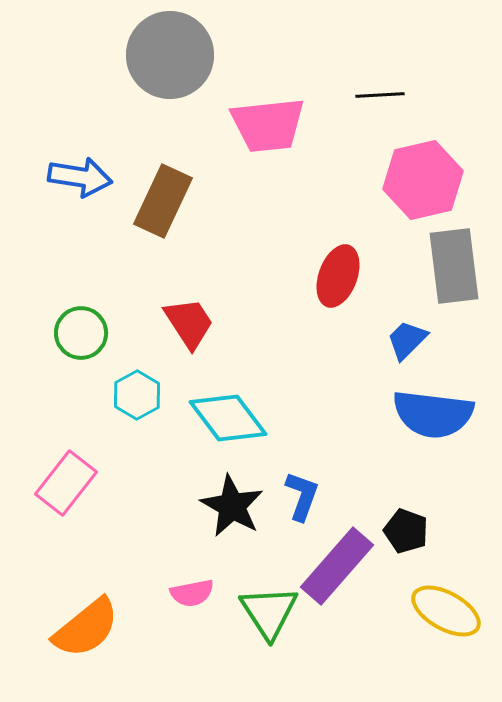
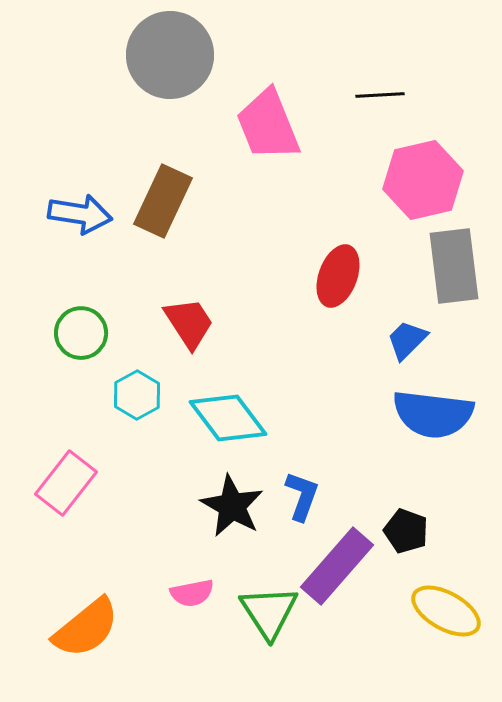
pink trapezoid: rotated 74 degrees clockwise
blue arrow: moved 37 px down
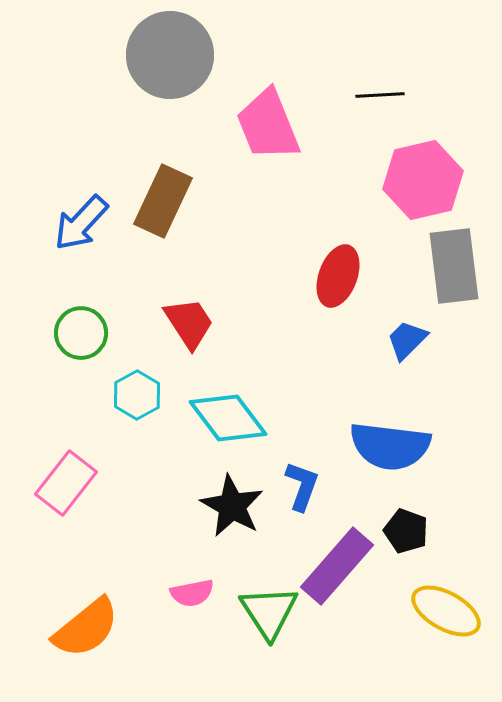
blue arrow: moved 1 px right, 9 px down; rotated 124 degrees clockwise
blue semicircle: moved 43 px left, 32 px down
blue L-shape: moved 10 px up
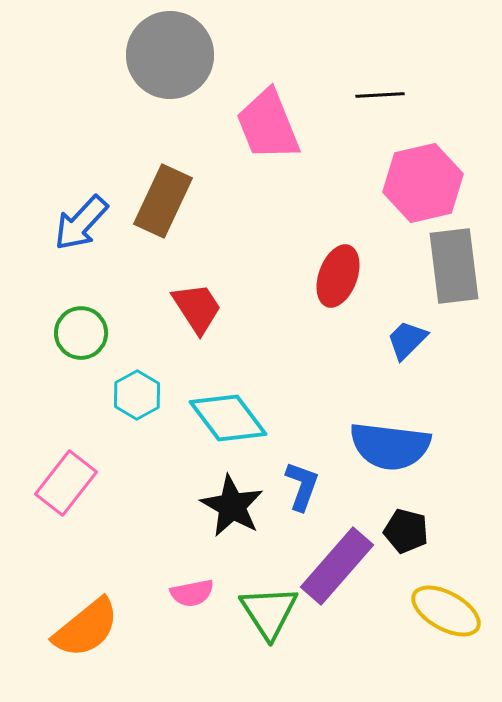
pink hexagon: moved 3 px down
red trapezoid: moved 8 px right, 15 px up
black pentagon: rotated 6 degrees counterclockwise
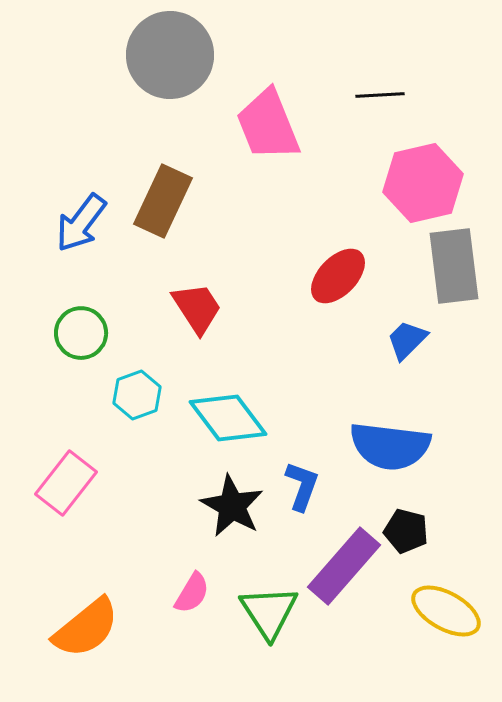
blue arrow: rotated 6 degrees counterclockwise
red ellipse: rotated 24 degrees clockwise
cyan hexagon: rotated 9 degrees clockwise
purple rectangle: moved 7 px right
pink semicircle: rotated 48 degrees counterclockwise
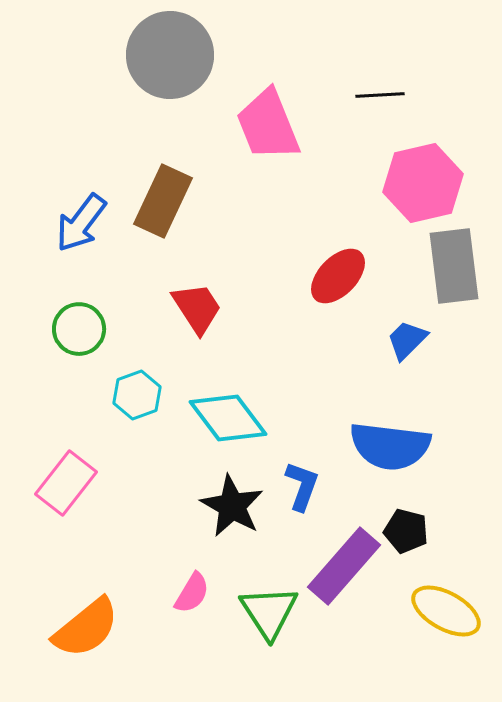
green circle: moved 2 px left, 4 px up
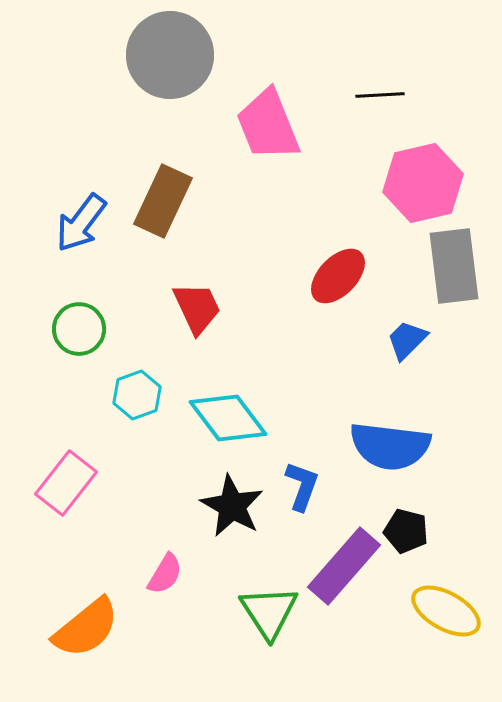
red trapezoid: rotated 8 degrees clockwise
pink semicircle: moved 27 px left, 19 px up
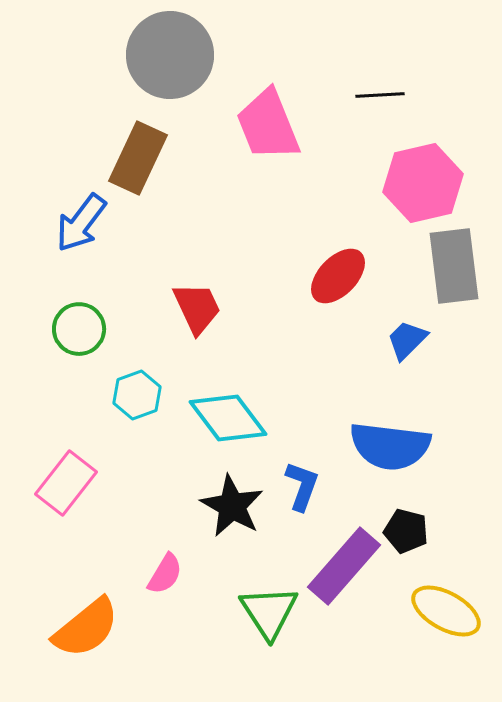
brown rectangle: moved 25 px left, 43 px up
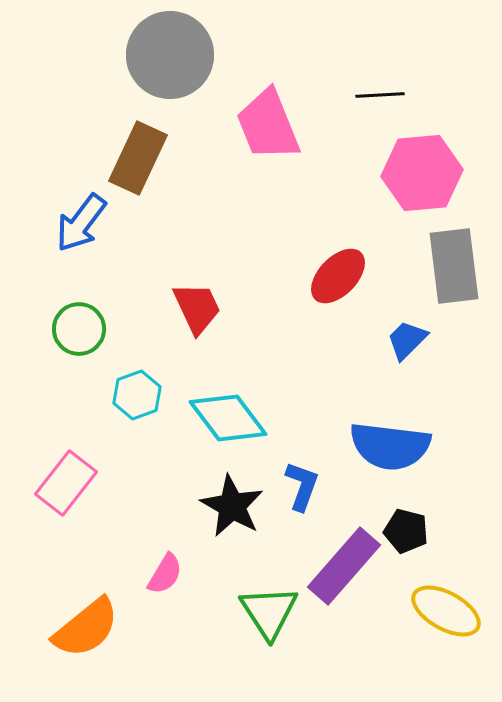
pink hexagon: moved 1 px left, 10 px up; rotated 8 degrees clockwise
